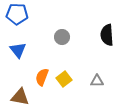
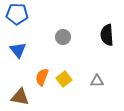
gray circle: moved 1 px right
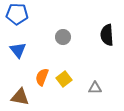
gray triangle: moved 2 px left, 7 px down
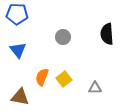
black semicircle: moved 1 px up
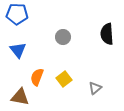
orange semicircle: moved 5 px left
gray triangle: rotated 40 degrees counterclockwise
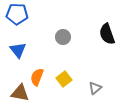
black semicircle: rotated 15 degrees counterclockwise
brown triangle: moved 4 px up
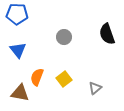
gray circle: moved 1 px right
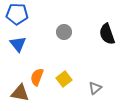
gray circle: moved 5 px up
blue triangle: moved 6 px up
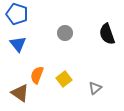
blue pentagon: rotated 15 degrees clockwise
gray circle: moved 1 px right, 1 px down
orange semicircle: moved 2 px up
brown triangle: rotated 24 degrees clockwise
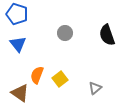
black semicircle: moved 1 px down
yellow square: moved 4 px left
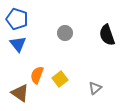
blue pentagon: moved 5 px down
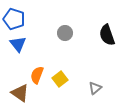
blue pentagon: moved 3 px left
